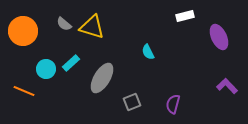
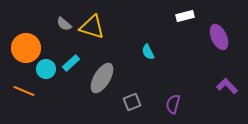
orange circle: moved 3 px right, 17 px down
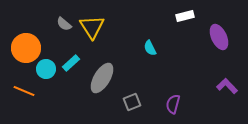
yellow triangle: rotated 40 degrees clockwise
cyan semicircle: moved 2 px right, 4 px up
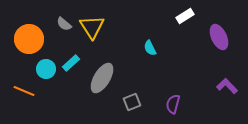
white rectangle: rotated 18 degrees counterclockwise
orange circle: moved 3 px right, 9 px up
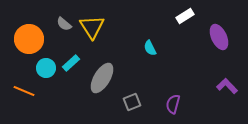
cyan circle: moved 1 px up
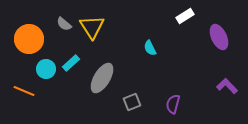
cyan circle: moved 1 px down
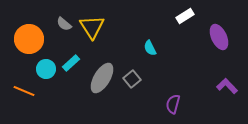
gray square: moved 23 px up; rotated 18 degrees counterclockwise
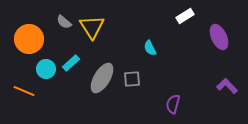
gray semicircle: moved 2 px up
gray square: rotated 36 degrees clockwise
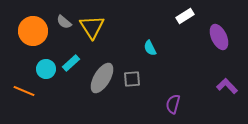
orange circle: moved 4 px right, 8 px up
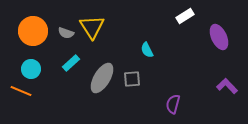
gray semicircle: moved 2 px right, 11 px down; rotated 21 degrees counterclockwise
cyan semicircle: moved 3 px left, 2 px down
cyan circle: moved 15 px left
orange line: moved 3 px left
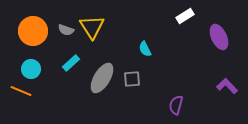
gray semicircle: moved 3 px up
cyan semicircle: moved 2 px left, 1 px up
purple semicircle: moved 3 px right, 1 px down
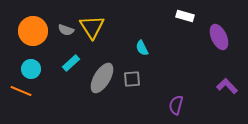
white rectangle: rotated 48 degrees clockwise
cyan semicircle: moved 3 px left, 1 px up
